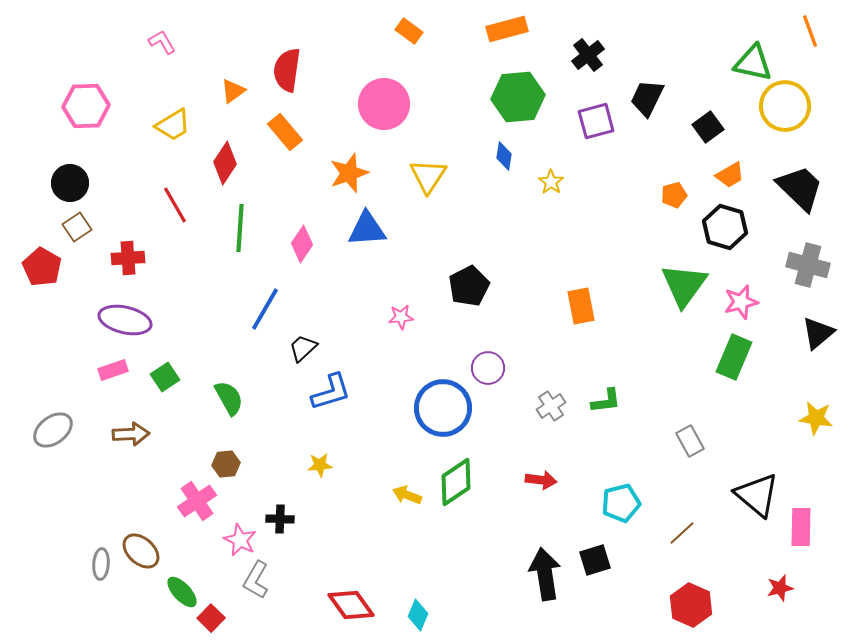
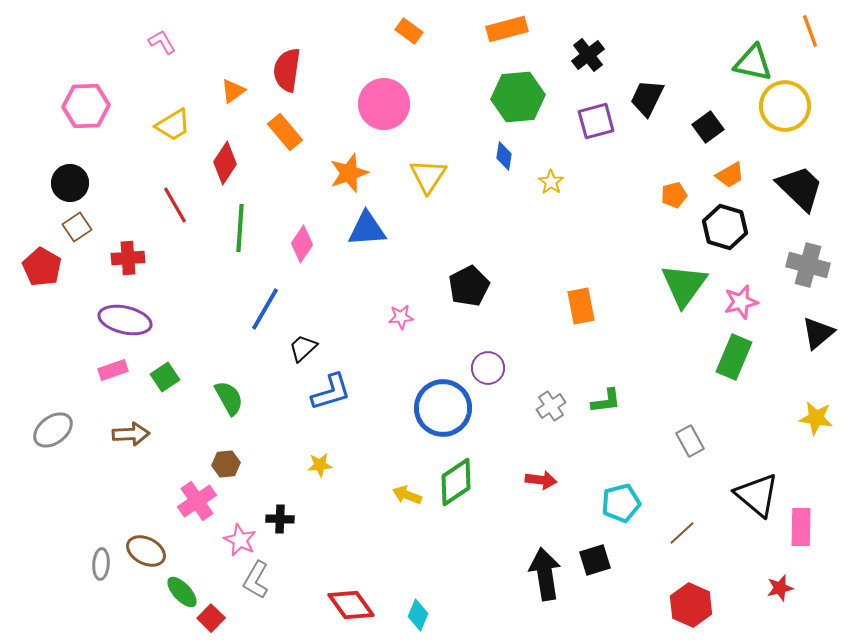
brown ellipse at (141, 551): moved 5 px right; rotated 15 degrees counterclockwise
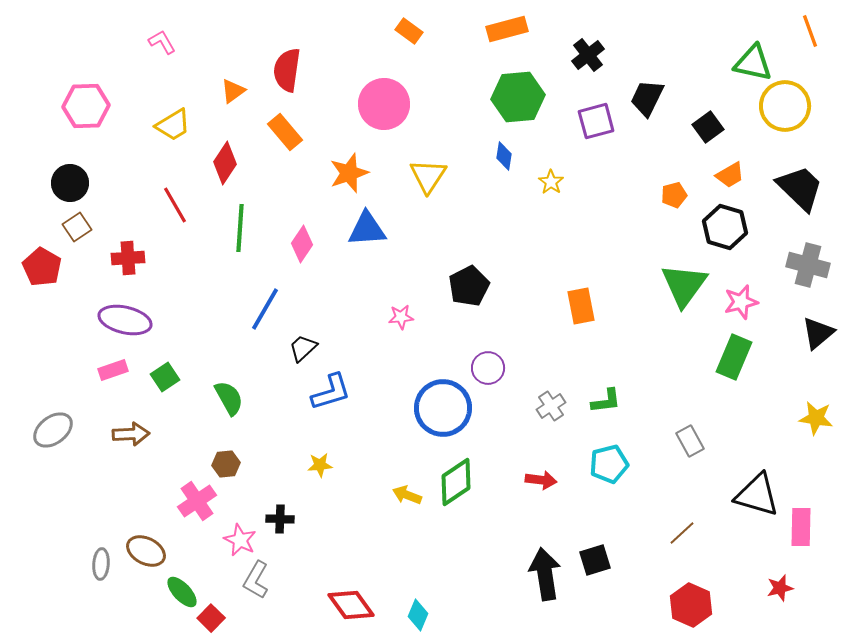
black triangle at (757, 495): rotated 24 degrees counterclockwise
cyan pentagon at (621, 503): moved 12 px left, 39 px up
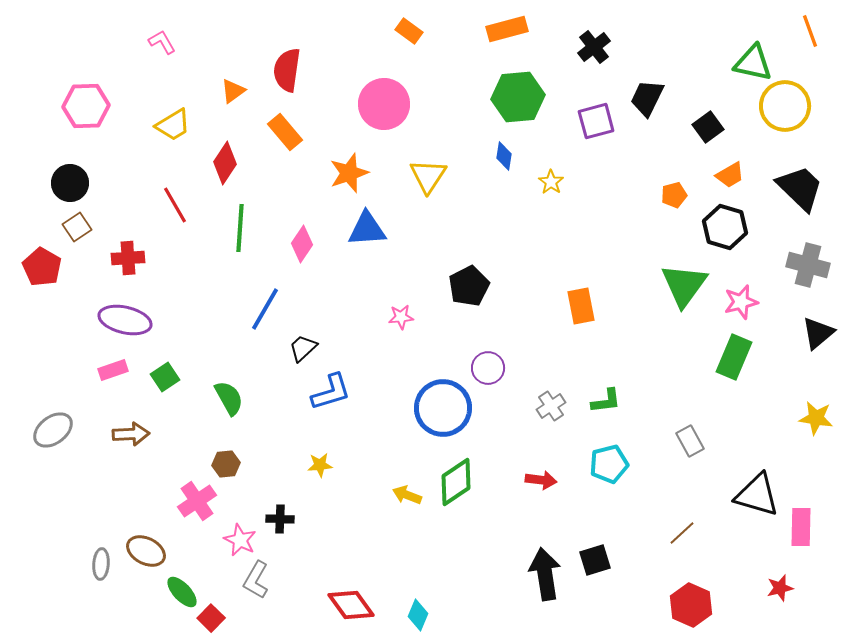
black cross at (588, 55): moved 6 px right, 8 px up
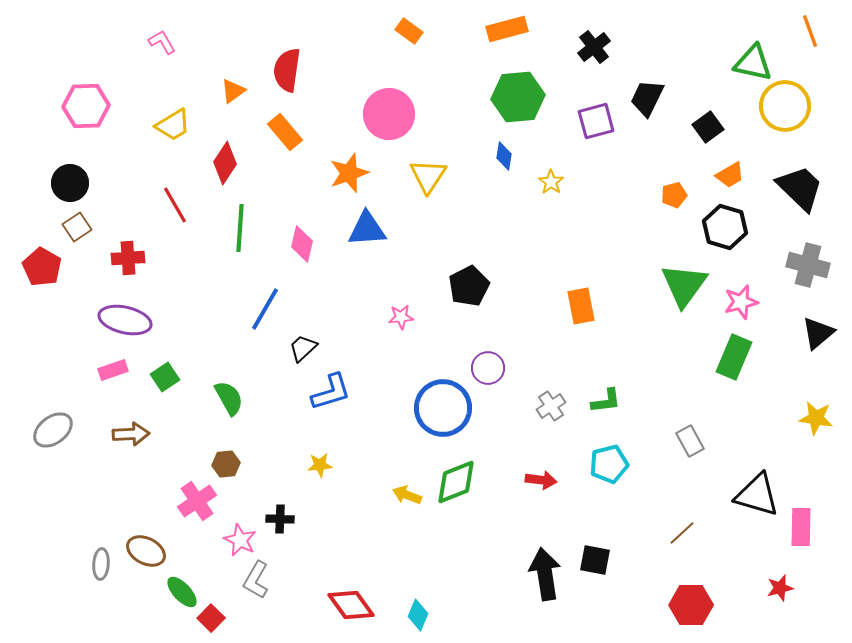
pink circle at (384, 104): moved 5 px right, 10 px down
pink diamond at (302, 244): rotated 21 degrees counterclockwise
green diamond at (456, 482): rotated 12 degrees clockwise
black square at (595, 560): rotated 28 degrees clockwise
red hexagon at (691, 605): rotated 24 degrees counterclockwise
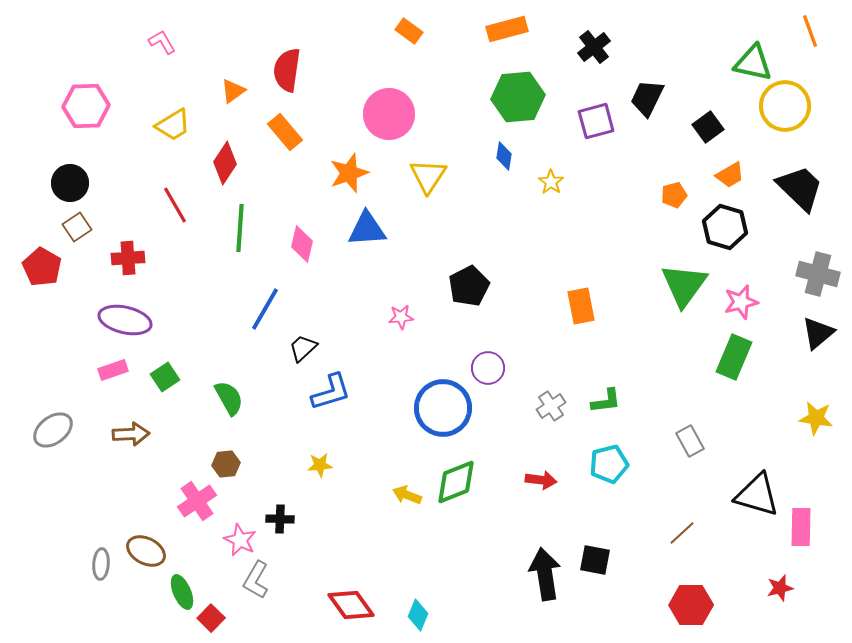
gray cross at (808, 265): moved 10 px right, 9 px down
green ellipse at (182, 592): rotated 20 degrees clockwise
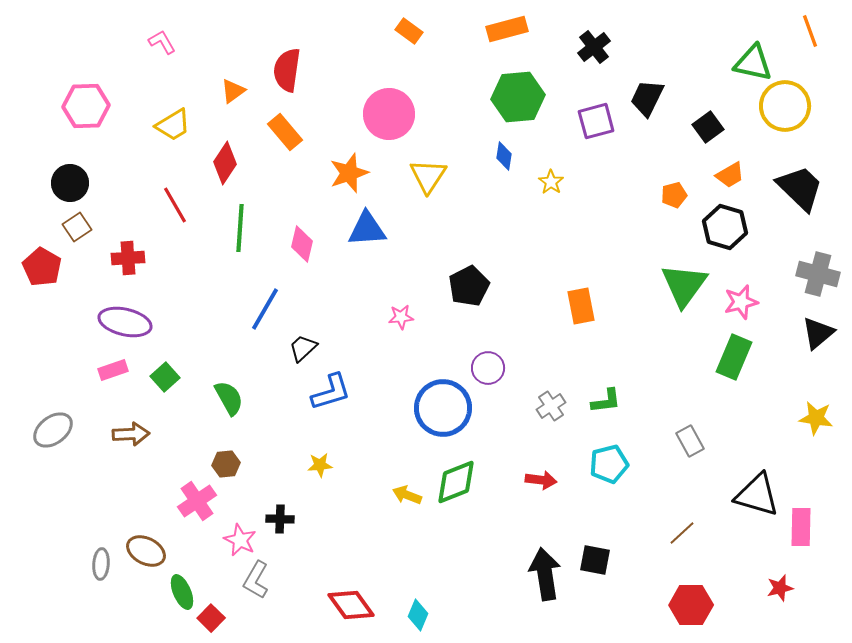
purple ellipse at (125, 320): moved 2 px down
green square at (165, 377): rotated 8 degrees counterclockwise
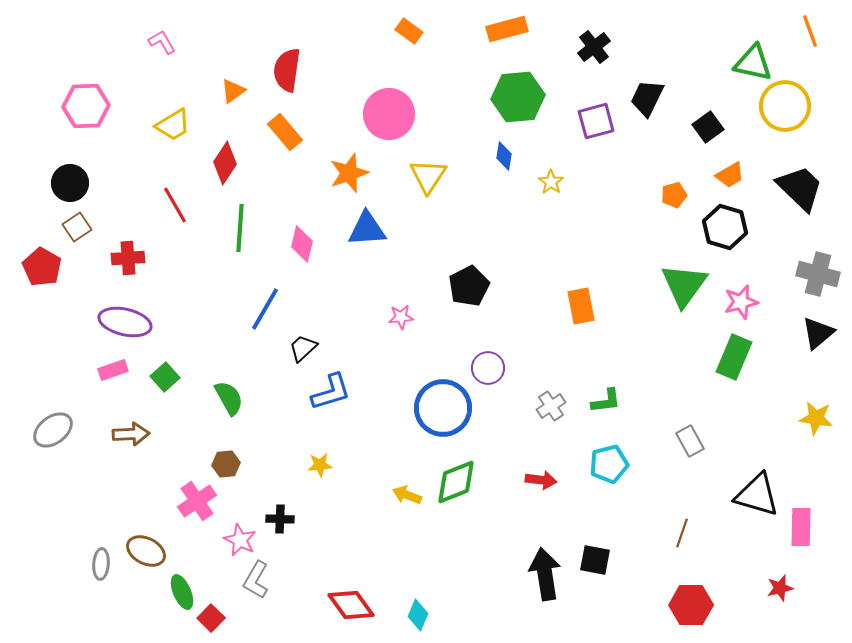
brown line at (682, 533): rotated 28 degrees counterclockwise
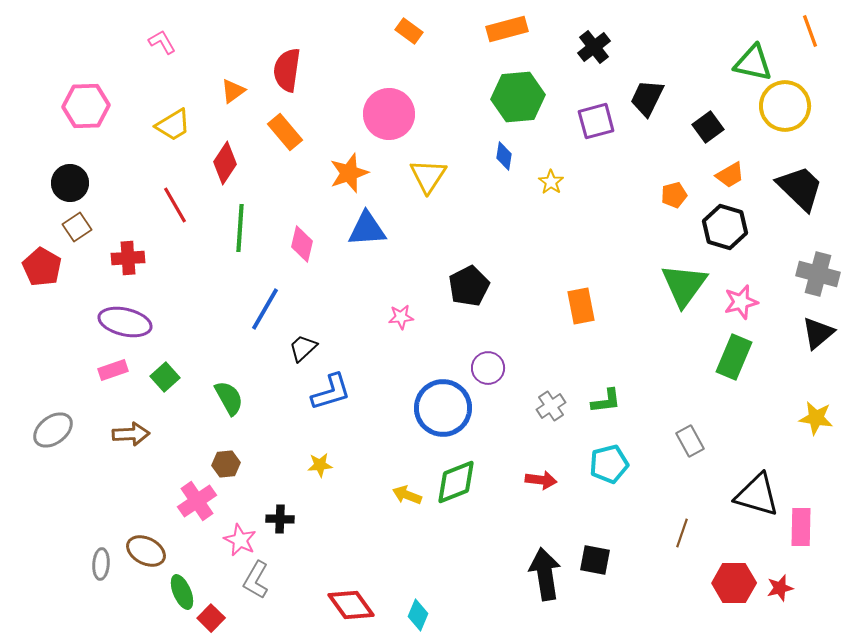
red hexagon at (691, 605): moved 43 px right, 22 px up
